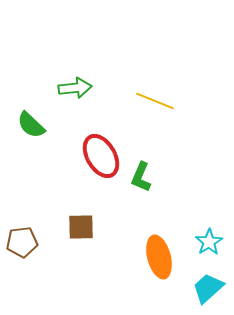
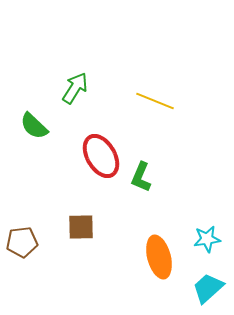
green arrow: rotated 52 degrees counterclockwise
green semicircle: moved 3 px right, 1 px down
cyan star: moved 2 px left, 3 px up; rotated 24 degrees clockwise
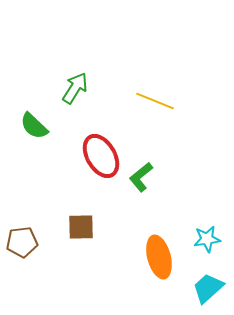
green L-shape: rotated 28 degrees clockwise
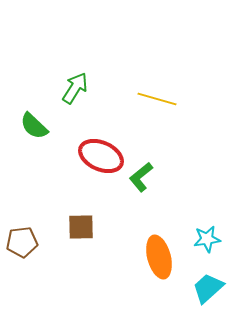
yellow line: moved 2 px right, 2 px up; rotated 6 degrees counterclockwise
red ellipse: rotated 36 degrees counterclockwise
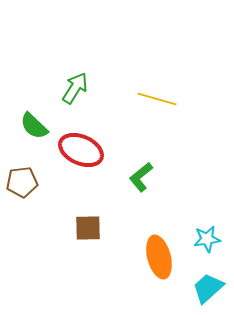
red ellipse: moved 20 px left, 6 px up
brown square: moved 7 px right, 1 px down
brown pentagon: moved 60 px up
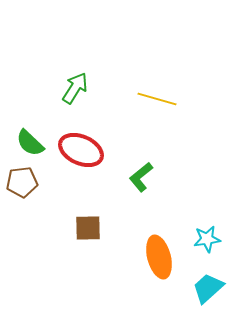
green semicircle: moved 4 px left, 17 px down
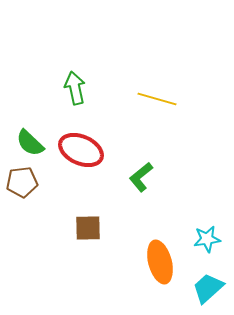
green arrow: rotated 44 degrees counterclockwise
orange ellipse: moved 1 px right, 5 px down
